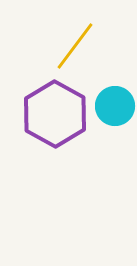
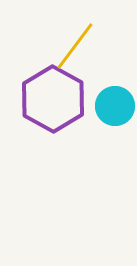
purple hexagon: moved 2 px left, 15 px up
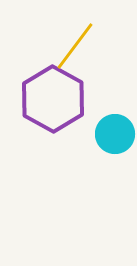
cyan circle: moved 28 px down
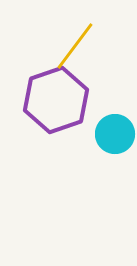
purple hexagon: moved 3 px right, 1 px down; rotated 12 degrees clockwise
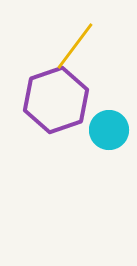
cyan circle: moved 6 px left, 4 px up
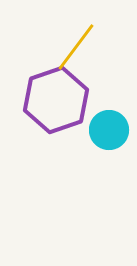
yellow line: moved 1 px right, 1 px down
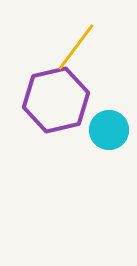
purple hexagon: rotated 6 degrees clockwise
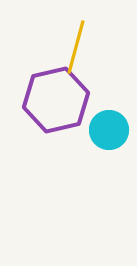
yellow line: rotated 22 degrees counterclockwise
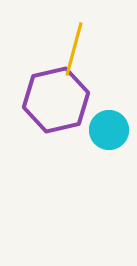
yellow line: moved 2 px left, 2 px down
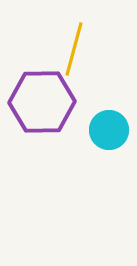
purple hexagon: moved 14 px left, 2 px down; rotated 12 degrees clockwise
